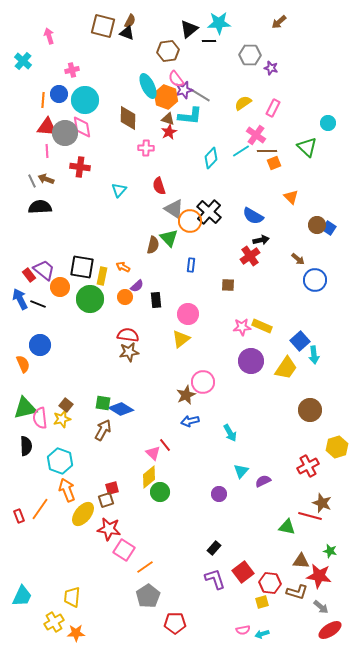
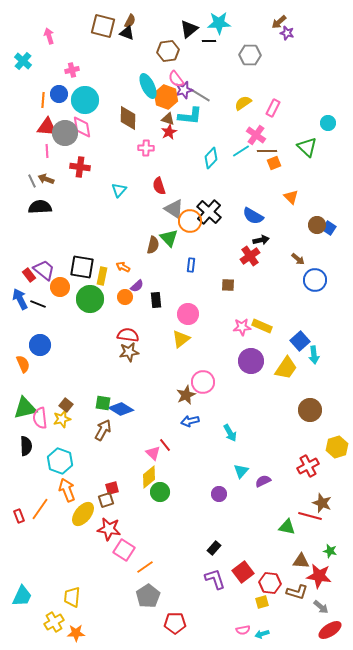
purple star at (271, 68): moved 16 px right, 35 px up
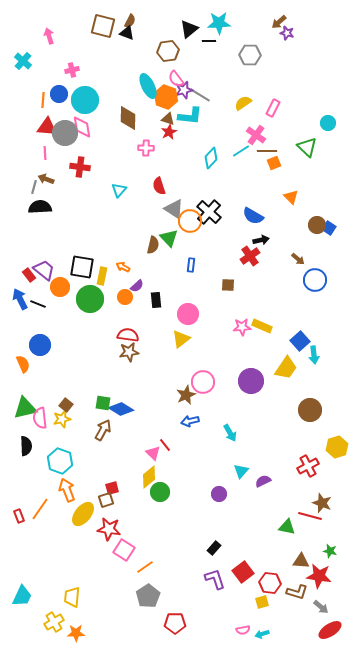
pink line at (47, 151): moved 2 px left, 2 px down
gray line at (32, 181): moved 2 px right, 6 px down; rotated 40 degrees clockwise
purple circle at (251, 361): moved 20 px down
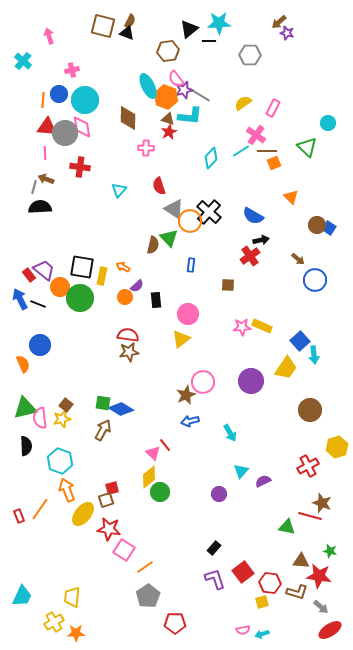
green circle at (90, 299): moved 10 px left, 1 px up
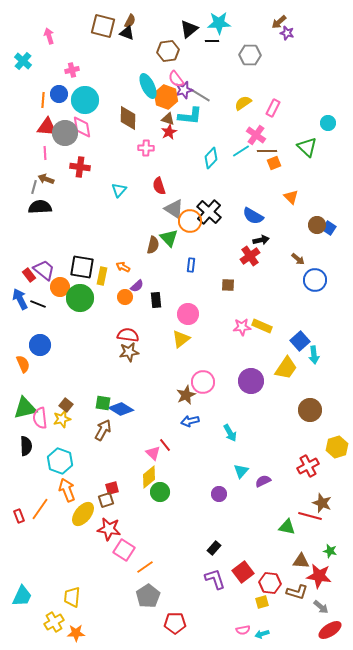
black line at (209, 41): moved 3 px right
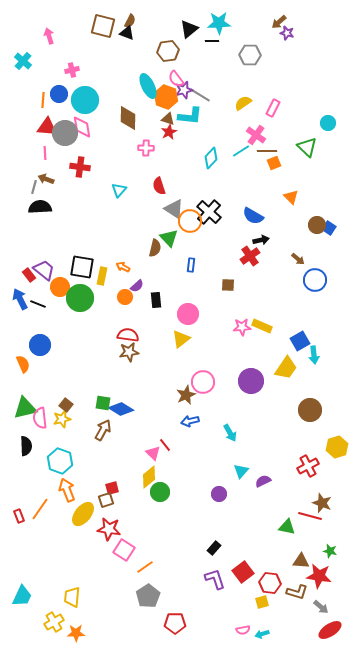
brown semicircle at (153, 245): moved 2 px right, 3 px down
blue square at (300, 341): rotated 12 degrees clockwise
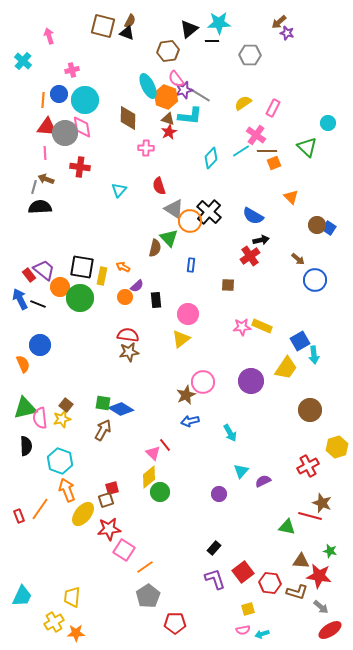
red star at (109, 529): rotated 15 degrees counterclockwise
yellow square at (262, 602): moved 14 px left, 7 px down
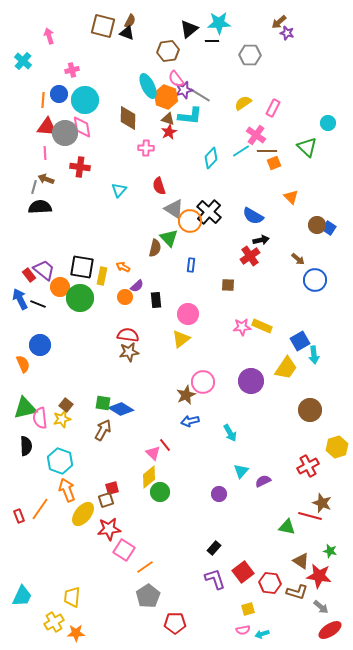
brown triangle at (301, 561): rotated 30 degrees clockwise
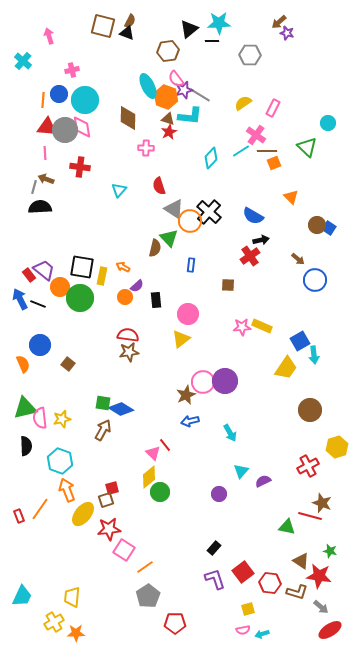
gray circle at (65, 133): moved 3 px up
purple circle at (251, 381): moved 26 px left
brown square at (66, 405): moved 2 px right, 41 px up
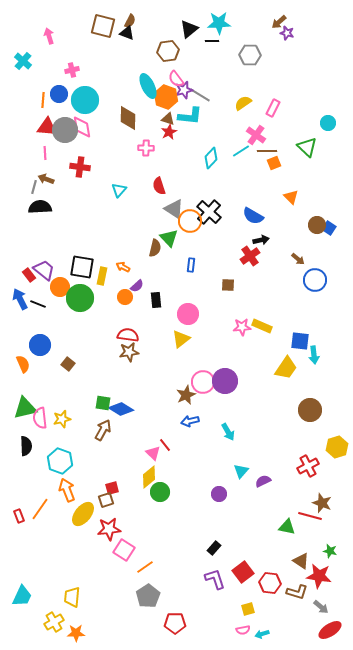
blue square at (300, 341): rotated 36 degrees clockwise
cyan arrow at (230, 433): moved 2 px left, 1 px up
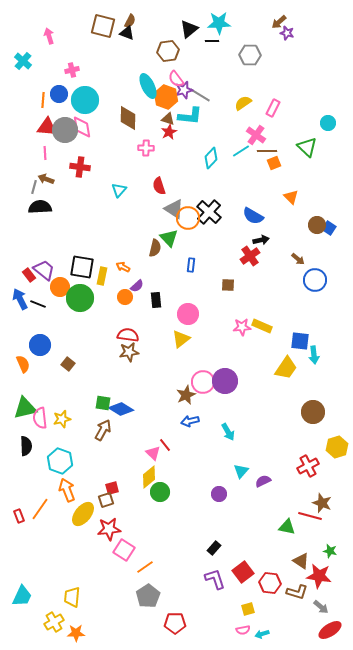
orange circle at (190, 221): moved 2 px left, 3 px up
brown circle at (310, 410): moved 3 px right, 2 px down
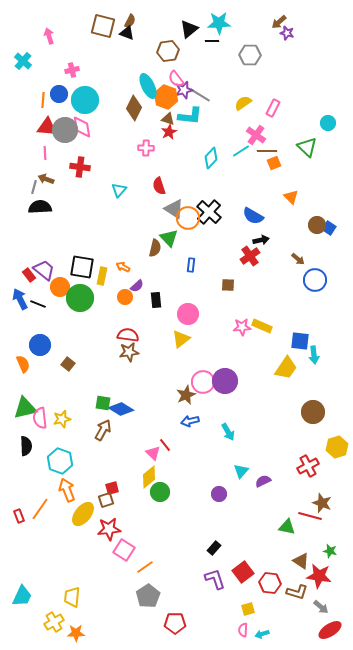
brown diamond at (128, 118): moved 6 px right, 10 px up; rotated 25 degrees clockwise
pink semicircle at (243, 630): rotated 104 degrees clockwise
